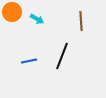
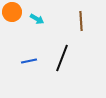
black line: moved 2 px down
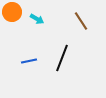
brown line: rotated 30 degrees counterclockwise
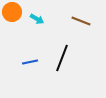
brown line: rotated 36 degrees counterclockwise
blue line: moved 1 px right, 1 px down
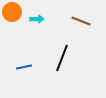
cyan arrow: rotated 32 degrees counterclockwise
blue line: moved 6 px left, 5 px down
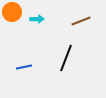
brown line: rotated 42 degrees counterclockwise
black line: moved 4 px right
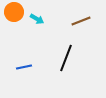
orange circle: moved 2 px right
cyan arrow: rotated 32 degrees clockwise
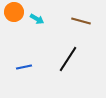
brown line: rotated 36 degrees clockwise
black line: moved 2 px right, 1 px down; rotated 12 degrees clockwise
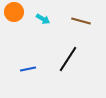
cyan arrow: moved 6 px right
blue line: moved 4 px right, 2 px down
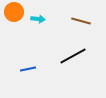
cyan arrow: moved 5 px left; rotated 24 degrees counterclockwise
black line: moved 5 px right, 3 px up; rotated 28 degrees clockwise
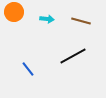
cyan arrow: moved 9 px right
blue line: rotated 63 degrees clockwise
